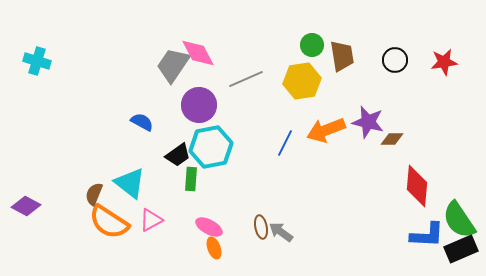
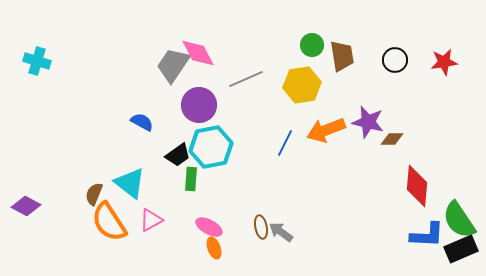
yellow hexagon: moved 4 px down
orange semicircle: rotated 24 degrees clockwise
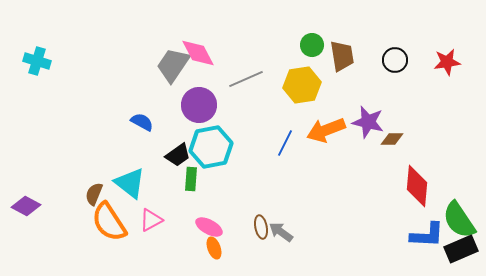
red star: moved 3 px right
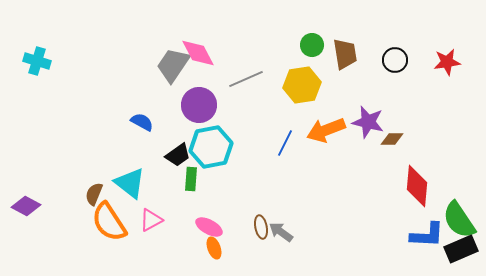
brown trapezoid: moved 3 px right, 2 px up
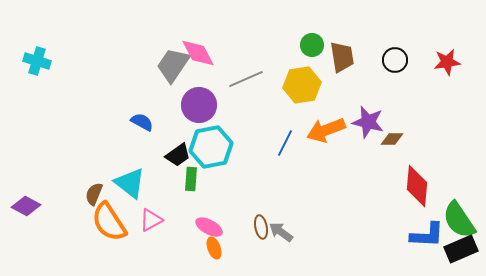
brown trapezoid: moved 3 px left, 3 px down
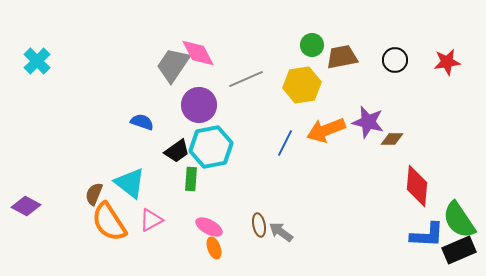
brown trapezoid: rotated 92 degrees counterclockwise
cyan cross: rotated 28 degrees clockwise
blue semicircle: rotated 10 degrees counterclockwise
black trapezoid: moved 1 px left, 4 px up
brown ellipse: moved 2 px left, 2 px up
black rectangle: moved 2 px left, 1 px down
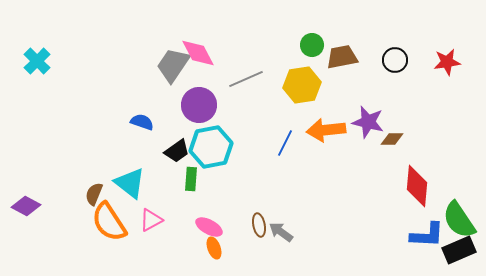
orange arrow: rotated 15 degrees clockwise
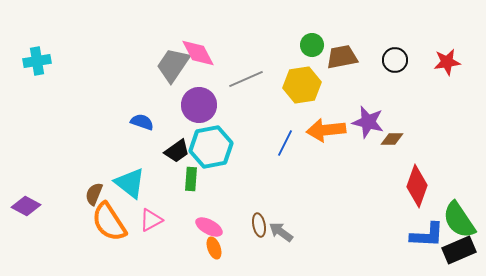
cyan cross: rotated 36 degrees clockwise
red diamond: rotated 15 degrees clockwise
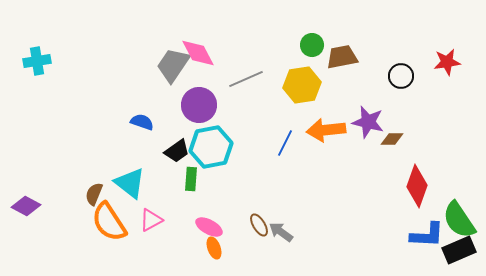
black circle: moved 6 px right, 16 px down
brown ellipse: rotated 20 degrees counterclockwise
